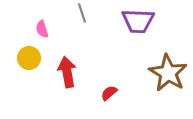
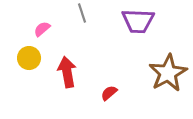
pink semicircle: rotated 66 degrees clockwise
brown star: rotated 12 degrees clockwise
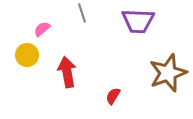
yellow circle: moved 2 px left, 3 px up
brown star: rotated 9 degrees clockwise
red semicircle: moved 4 px right, 3 px down; rotated 18 degrees counterclockwise
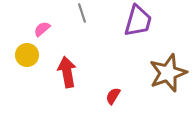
purple trapezoid: rotated 76 degrees counterclockwise
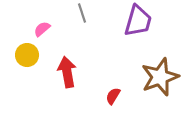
brown star: moved 8 px left, 4 px down
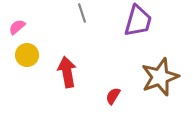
pink semicircle: moved 25 px left, 2 px up
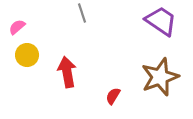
purple trapezoid: moved 23 px right; rotated 72 degrees counterclockwise
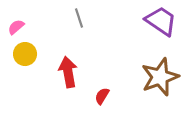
gray line: moved 3 px left, 5 px down
pink semicircle: moved 1 px left
yellow circle: moved 2 px left, 1 px up
red arrow: moved 1 px right
red semicircle: moved 11 px left
